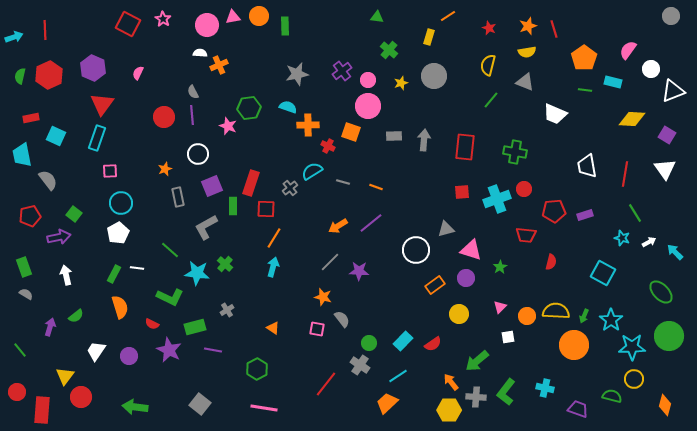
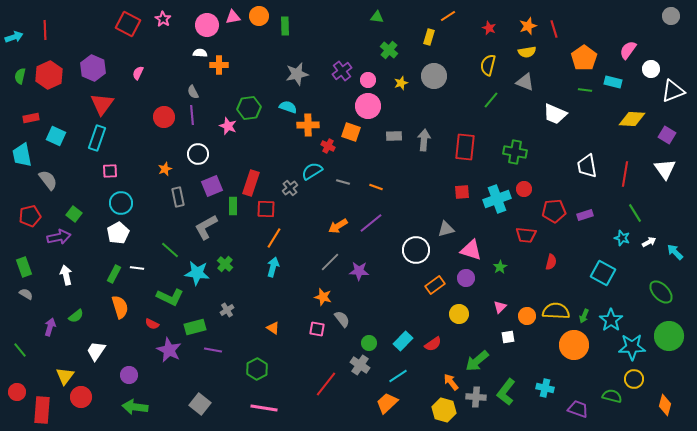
orange cross at (219, 65): rotated 24 degrees clockwise
purple circle at (129, 356): moved 19 px down
yellow hexagon at (449, 410): moved 5 px left; rotated 15 degrees clockwise
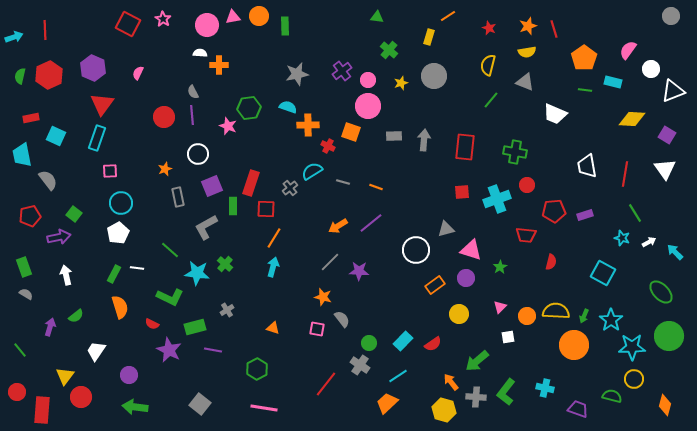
red circle at (524, 189): moved 3 px right, 4 px up
orange triangle at (273, 328): rotated 16 degrees counterclockwise
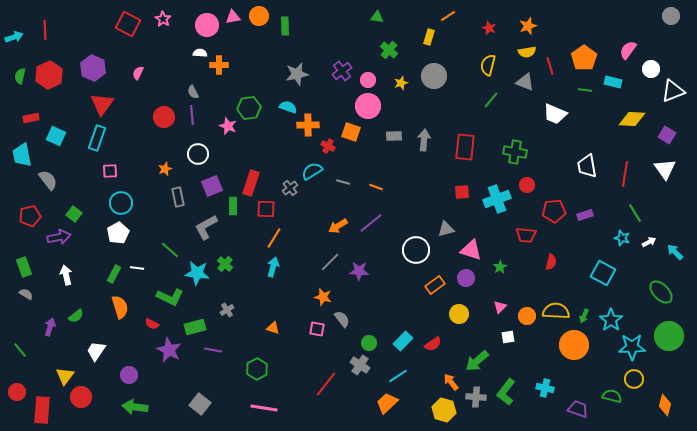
red line at (554, 29): moved 4 px left, 37 px down
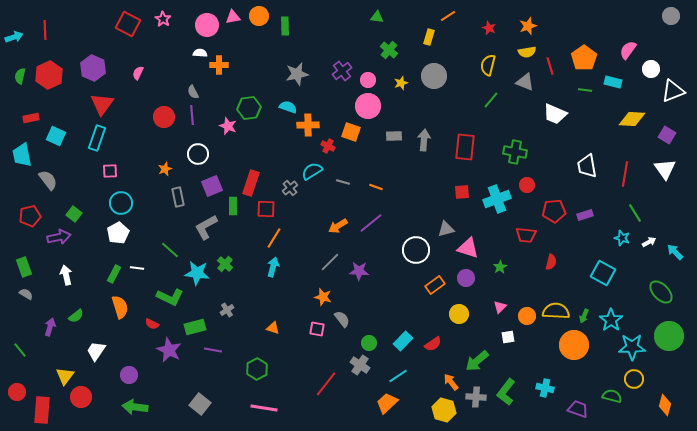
pink triangle at (471, 250): moved 3 px left, 2 px up
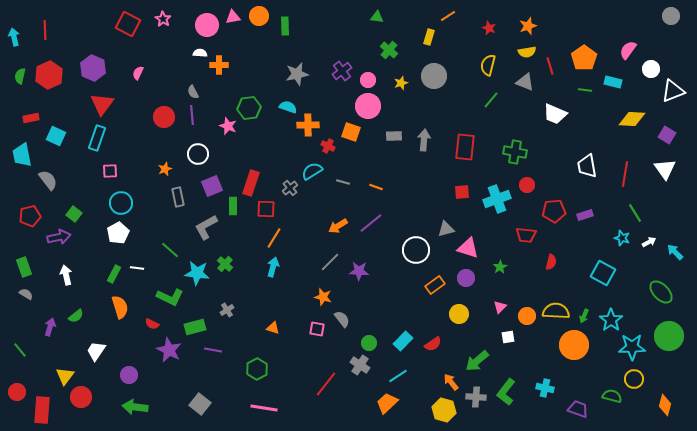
cyan arrow at (14, 37): rotated 84 degrees counterclockwise
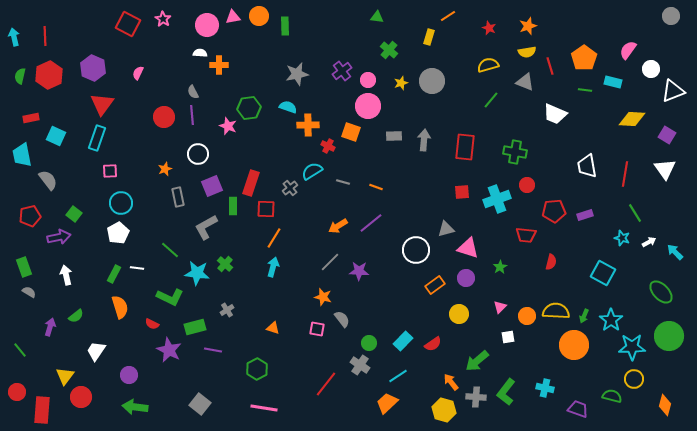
red line at (45, 30): moved 6 px down
yellow semicircle at (488, 65): rotated 60 degrees clockwise
gray circle at (434, 76): moved 2 px left, 5 px down
gray semicircle at (26, 294): moved 3 px right, 2 px up
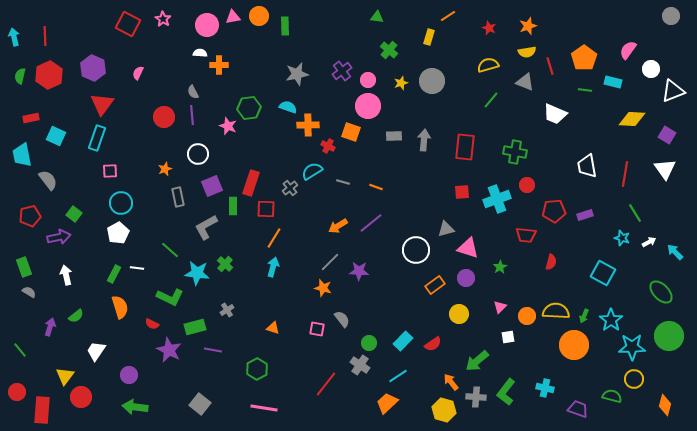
orange star at (323, 297): moved 9 px up
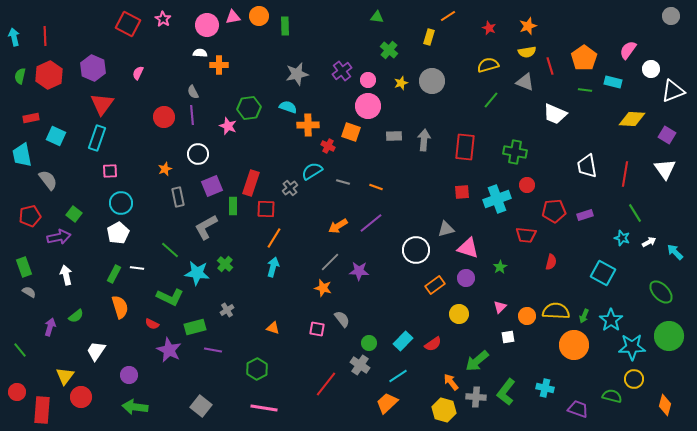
gray square at (200, 404): moved 1 px right, 2 px down
